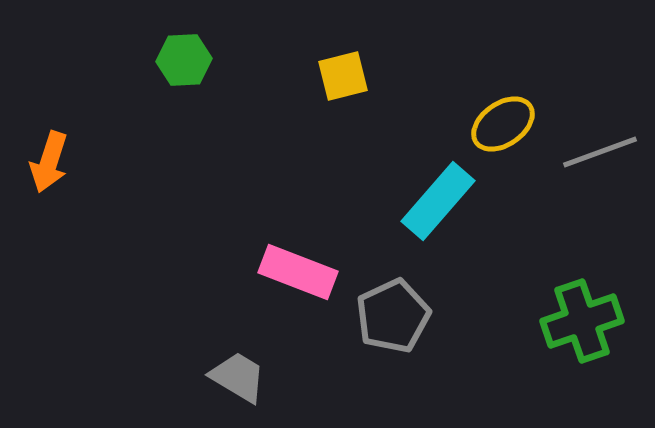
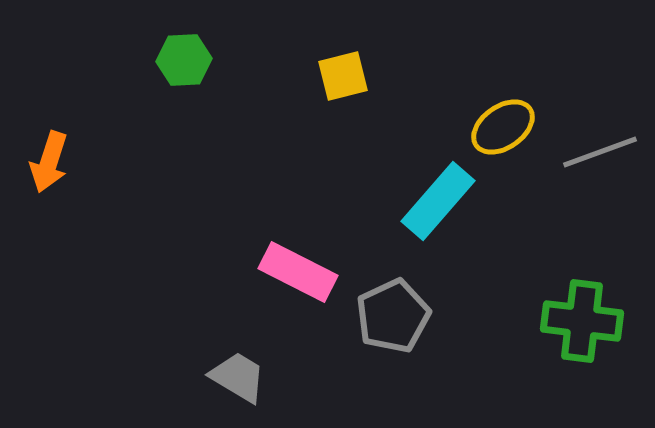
yellow ellipse: moved 3 px down
pink rectangle: rotated 6 degrees clockwise
green cross: rotated 26 degrees clockwise
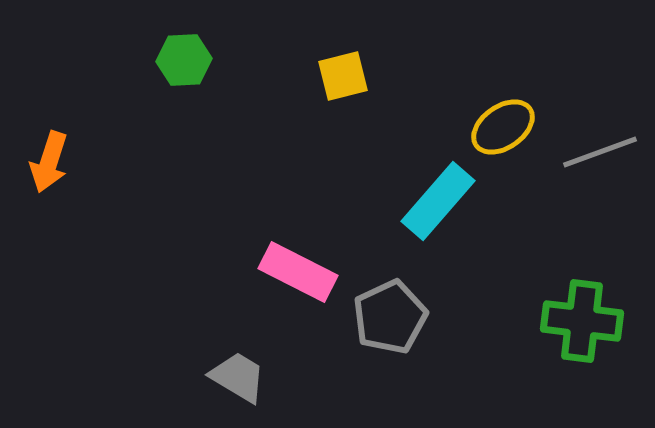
gray pentagon: moved 3 px left, 1 px down
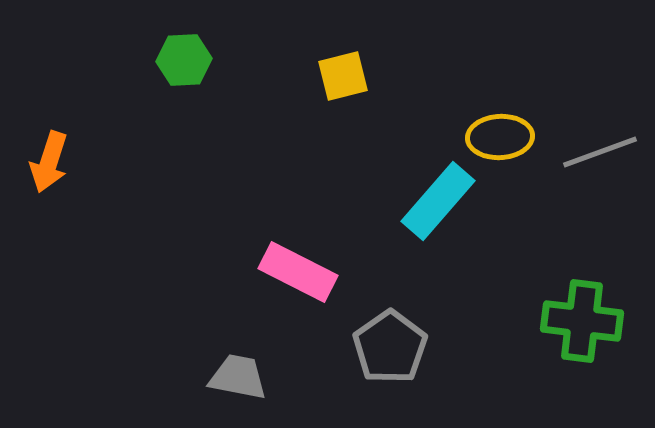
yellow ellipse: moved 3 px left, 10 px down; rotated 32 degrees clockwise
gray pentagon: moved 30 px down; rotated 10 degrees counterclockwise
gray trapezoid: rotated 20 degrees counterclockwise
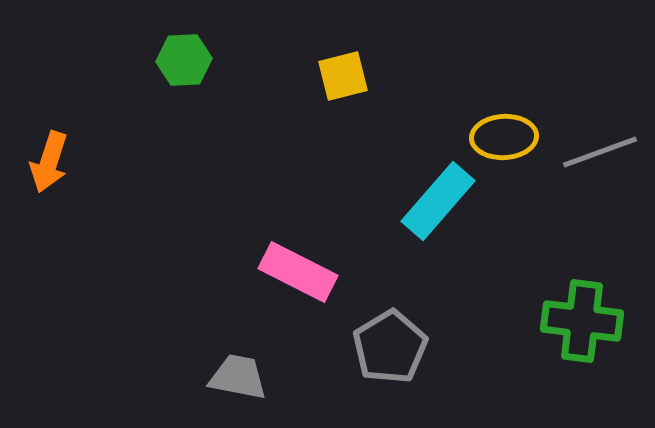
yellow ellipse: moved 4 px right
gray pentagon: rotated 4 degrees clockwise
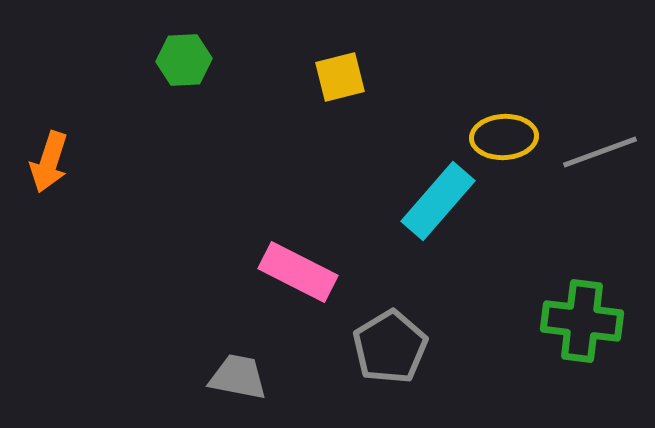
yellow square: moved 3 px left, 1 px down
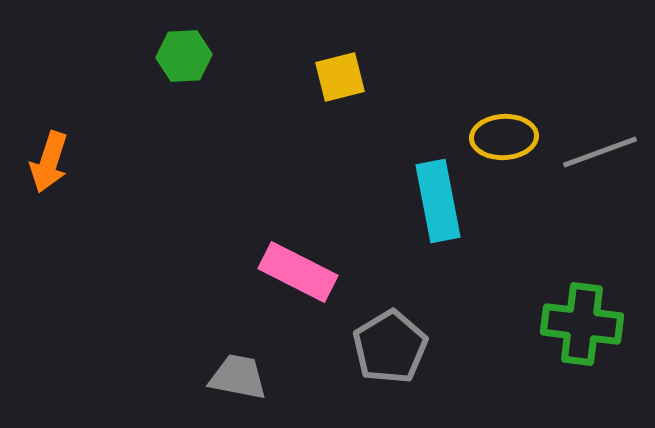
green hexagon: moved 4 px up
cyan rectangle: rotated 52 degrees counterclockwise
green cross: moved 3 px down
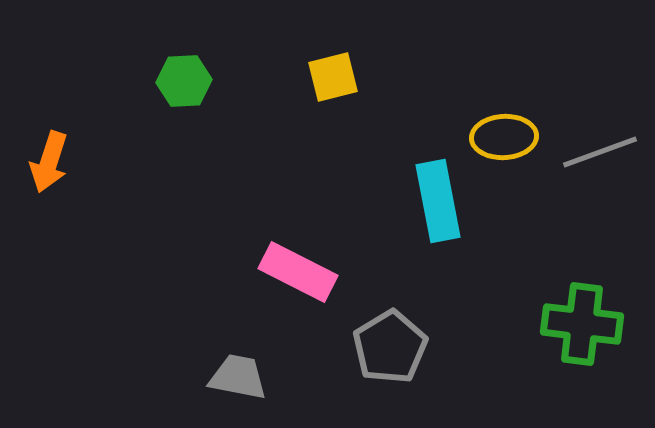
green hexagon: moved 25 px down
yellow square: moved 7 px left
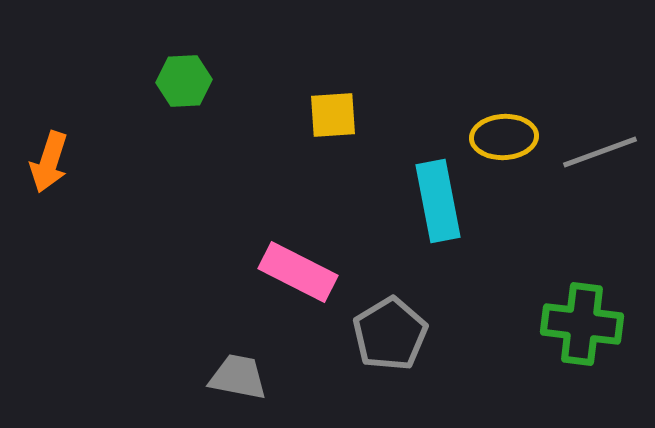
yellow square: moved 38 px down; rotated 10 degrees clockwise
gray pentagon: moved 13 px up
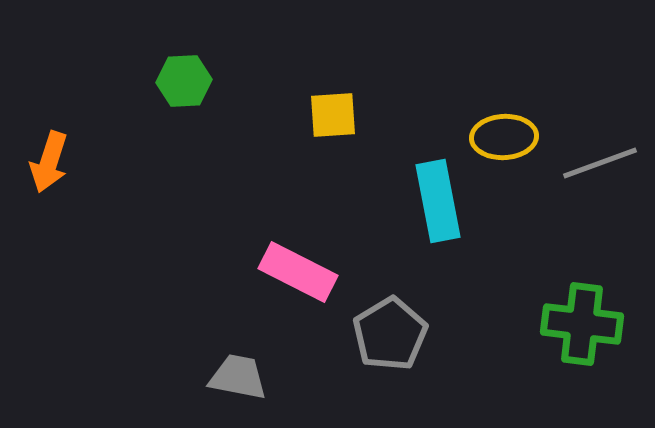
gray line: moved 11 px down
